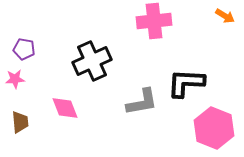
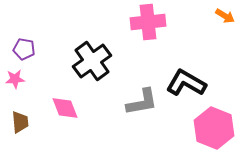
pink cross: moved 6 px left, 1 px down
black cross: rotated 12 degrees counterclockwise
black L-shape: rotated 27 degrees clockwise
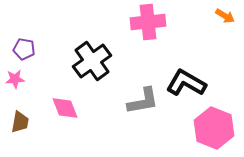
gray L-shape: moved 1 px right, 1 px up
brown trapezoid: rotated 15 degrees clockwise
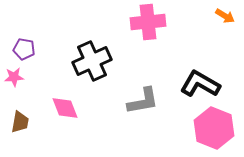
black cross: rotated 12 degrees clockwise
pink star: moved 1 px left, 2 px up
black L-shape: moved 14 px right, 1 px down
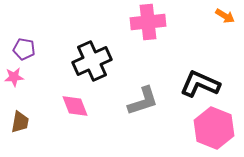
black L-shape: rotated 6 degrees counterclockwise
gray L-shape: rotated 8 degrees counterclockwise
pink diamond: moved 10 px right, 2 px up
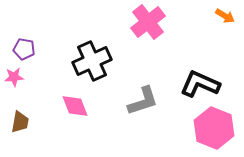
pink cross: rotated 32 degrees counterclockwise
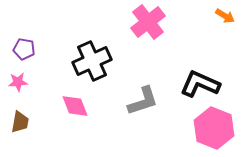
pink star: moved 4 px right, 5 px down
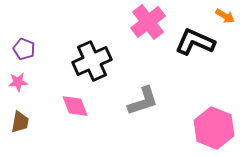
purple pentagon: rotated 10 degrees clockwise
black L-shape: moved 5 px left, 42 px up
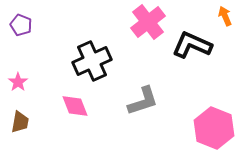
orange arrow: rotated 144 degrees counterclockwise
black L-shape: moved 3 px left, 3 px down
purple pentagon: moved 3 px left, 24 px up
pink star: rotated 30 degrees counterclockwise
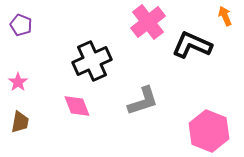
pink diamond: moved 2 px right
pink hexagon: moved 5 px left, 3 px down
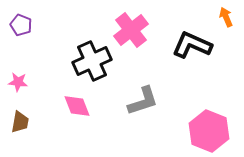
orange arrow: moved 1 px right, 1 px down
pink cross: moved 17 px left, 8 px down
pink star: rotated 30 degrees counterclockwise
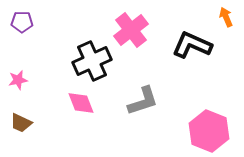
purple pentagon: moved 1 px right, 3 px up; rotated 20 degrees counterclockwise
pink star: moved 2 px up; rotated 18 degrees counterclockwise
pink diamond: moved 4 px right, 3 px up
brown trapezoid: moved 1 px right, 1 px down; rotated 105 degrees clockwise
